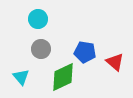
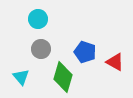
blue pentagon: rotated 10 degrees clockwise
red triangle: rotated 12 degrees counterclockwise
green diamond: rotated 48 degrees counterclockwise
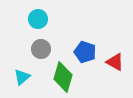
cyan triangle: moved 1 px right; rotated 30 degrees clockwise
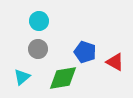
cyan circle: moved 1 px right, 2 px down
gray circle: moved 3 px left
green diamond: moved 1 px down; rotated 64 degrees clockwise
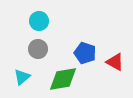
blue pentagon: moved 1 px down
green diamond: moved 1 px down
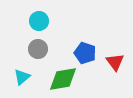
red triangle: rotated 24 degrees clockwise
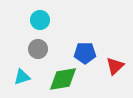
cyan circle: moved 1 px right, 1 px up
blue pentagon: rotated 20 degrees counterclockwise
red triangle: moved 4 px down; rotated 24 degrees clockwise
cyan triangle: rotated 24 degrees clockwise
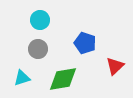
blue pentagon: moved 10 px up; rotated 20 degrees clockwise
cyan triangle: moved 1 px down
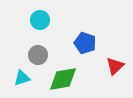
gray circle: moved 6 px down
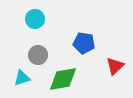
cyan circle: moved 5 px left, 1 px up
blue pentagon: moved 1 px left; rotated 10 degrees counterclockwise
